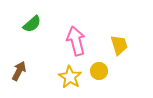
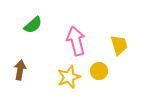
green semicircle: moved 1 px right, 1 px down
brown arrow: moved 1 px right, 1 px up; rotated 18 degrees counterclockwise
yellow star: moved 1 px left; rotated 20 degrees clockwise
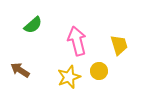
pink arrow: moved 1 px right
brown arrow: rotated 66 degrees counterclockwise
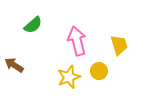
brown arrow: moved 6 px left, 5 px up
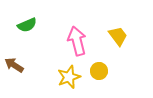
green semicircle: moved 6 px left; rotated 18 degrees clockwise
yellow trapezoid: moved 1 px left, 9 px up; rotated 20 degrees counterclockwise
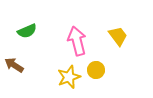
green semicircle: moved 6 px down
yellow circle: moved 3 px left, 1 px up
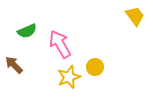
yellow trapezoid: moved 17 px right, 20 px up
pink arrow: moved 17 px left, 3 px down; rotated 16 degrees counterclockwise
brown arrow: rotated 12 degrees clockwise
yellow circle: moved 1 px left, 3 px up
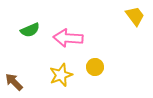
green semicircle: moved 3 px right, 1 px up
pink arrow: moved 8 px right, 6 px up; rotated 56 degrees counterclockwise
brown arrow: moved 17 px down
yellow star: moved 8 px left, 2 px up
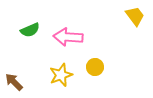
pink arrow: moved 1 px up
